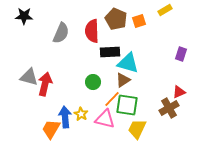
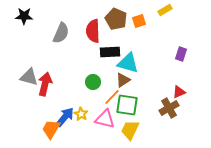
red semicircle: moved 1 px right
orange line: moved 2 px up
blue arrow: rotated 45 degrees clockwise
yellow trapezoid: moved 7 px left, 1 px down
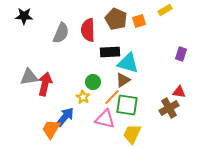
red semicircle: moved 5 px left, 1 px up
gray triangle: rotated 24 degrees counterclockwise
red triangle: rotated 32 degrees clockwise
yellow star: moved 2 px right, 17 px up
yellow trapezoid: moved 2 px right, 4 px down
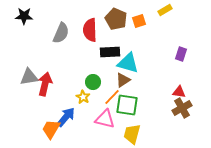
red semicircle: moved 2 px right
brown cross: moved 13 px right
blue arrow: moved 1 px right
yellow trapezoid: rotated 10 degrees counterclockwise
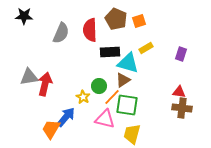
yellow rectangle: moved 19 px left, 38 px down
green circle: moved 6 px right, 4 px down
brown cross: rotated 36 degrees clockwise
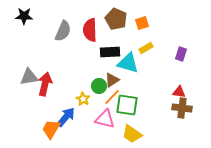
orange square: moved 3 px right, 2 px down
gray semicircle: moved 2 px right, 2 px up
brown triangle: moved 11 px left
yellow star: moved 2 px down
yellow trapezoid: rotated 70 degrees counterclockwise
